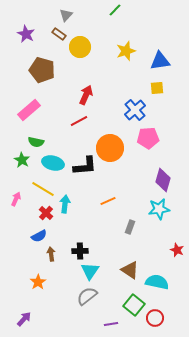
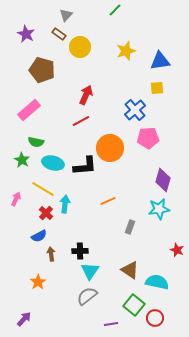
red line: moved 2 px right
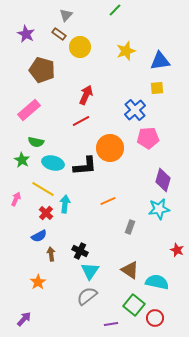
black cross: rotated 28 degrees clockwise
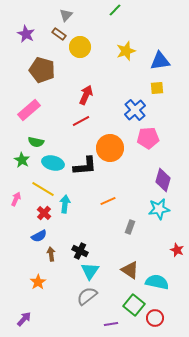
red cross: moved 2 px left
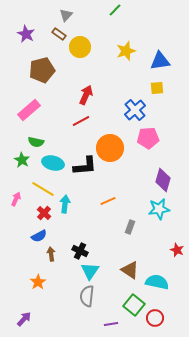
brown pentagon: rotated 30 degrees counterclockwise
gray semicircle: rotated 45 degrees counterclockwise
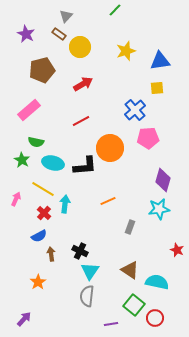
gray triangle: moved 1 px down
red arrow: moved 3 px left, 11 px up; rotated 36 degrees clockwise
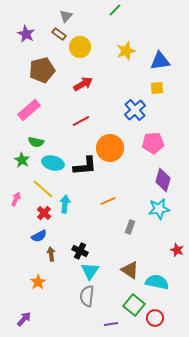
pink pentagon: moved 5 px right, 5 px down
yellow line: rotated 10 degrees clockwise
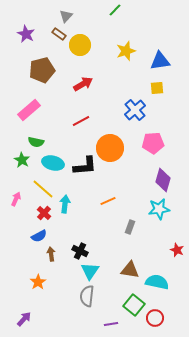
yellow circle: moved 2 px up
brown triangle: rotated 24 degrees counterclockwise
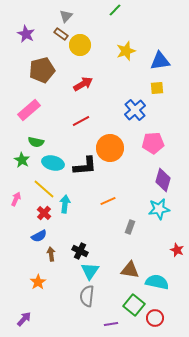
brown rectangle: moved 2 px right
yellow line: moved 1 px right
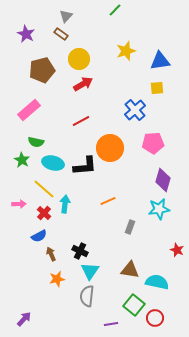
yellow circle: moved 1 px left, 14 px down
pink arrow: moved 3 px right, 5 px down; rotated 64 degrees clockwise
brown arrow: rotated 16 degrees counterclockwise
orange star: moved 19 px right, 3 px up; rotated 21 degrees clockwise
